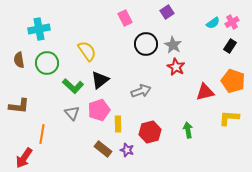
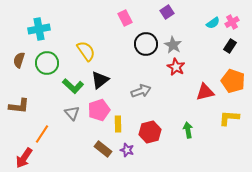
yellow semicircle: moved 1 px left
brown semicircle: rotated 28 degrees clockwise
orange line: rotated 24 degrees clockwise
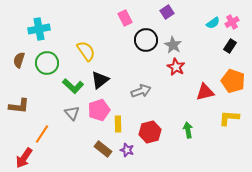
black circle: moved 4 px up
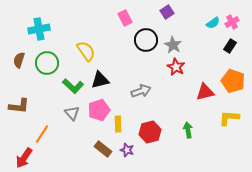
black triangle: rotated 24 degrees clockwise
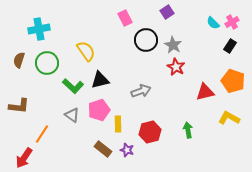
cyan semicircle: rotated 80 degrees clockwise
gray triangle: moved 2 px down; rotated 14 degrees counterclockwise
yellow L-shape: rotated 25 degrees clockwise
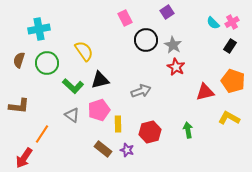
yellow semicircle: moved 2 px left
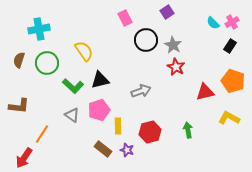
yellow rectangle: moved 2 px down
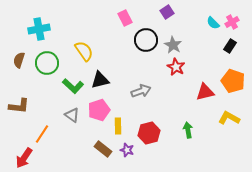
red hexagon: moved 1 px left, 1 px down
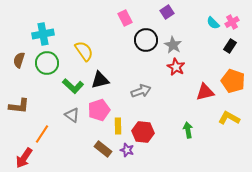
cyan cross: moved 4 px right, 5 px down
red hexagon: moved 6 px left, 1 px up; rotated 20 degrees clockwise
